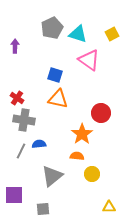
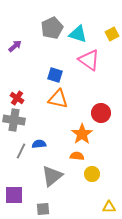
purple arrow: rotated 48 degrees clockwise
gray cross: moved 10 px left
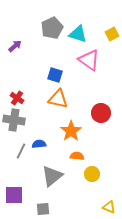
orange star: moved 11 px left, 3 px up
yellow triangle: rotated 24 degrees clockwise
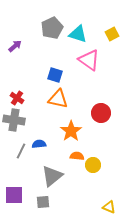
yellow circle: moved 1 px right, 9 px up
gray square: moved 7 px up
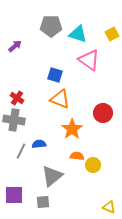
gray pentagon: moved 1 px left, 2 px up; rotated 25 degrees clockwise
orange triangle: moved 2 px right; rotated 10 degrees clockwise
red circle: moved 2 px right
orange star: moved 1 px right, 2 px up
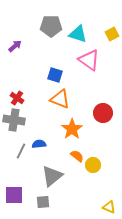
orange semicircle: rotated 32 degrees clockwise
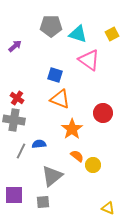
yellow triangle: moved 1 px left, 1 px down
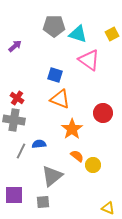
gray pentagon: moved 3 px right
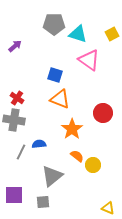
gray pentagon: moved 2 px up
gray line: moved 1 px down
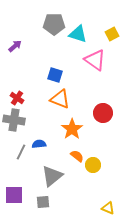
pink triangle: moved 6 px right
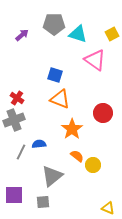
purple arrow: moved 7 px right, 11 px up
gray cross: rotated 30 degrees counterclockwise
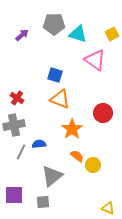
gray cross: moved 5 px down; rotated 10 degrees clockwise
